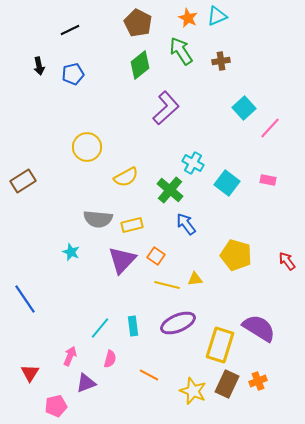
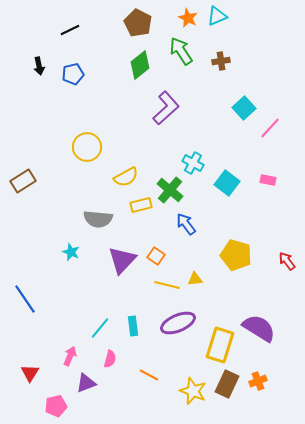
yellow rectangle at (132, 225): moved 9 px right, 20 px up
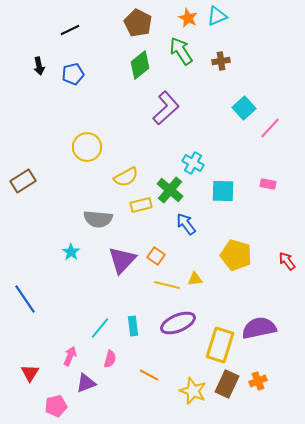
pink rectangle at (268, 180): moved 4 px down
cyan square at (227, 183): moved 4 px left, 8 px down; rotated 35 degrees counterclockwise
cyan star at (71, 252): rotated 12 degrees clockwise
purple semicircle at (259, 328): rotated 44 degrees counterclockwise
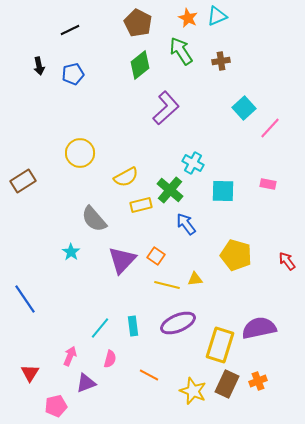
yellow circle at (87, 147): moved 7 px left, 6 px down
gray semicircle at (98, 219): moved 4 px left; rotated 44 degrees clockwise
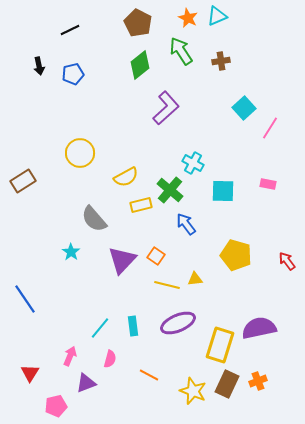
pink line at (270, 128): rotated 10 degrees counterclockwise
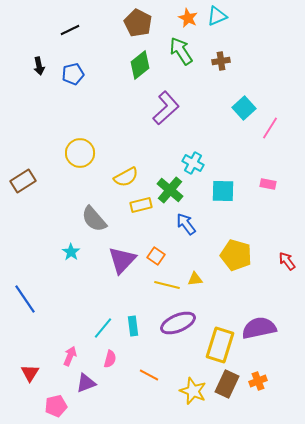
cyan line at (100, 328): moved 3 px right
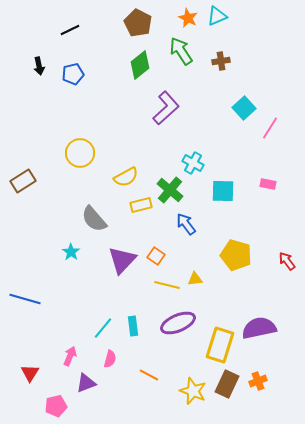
blue line at (25, 299): rotated 40 degrees counterclockwise
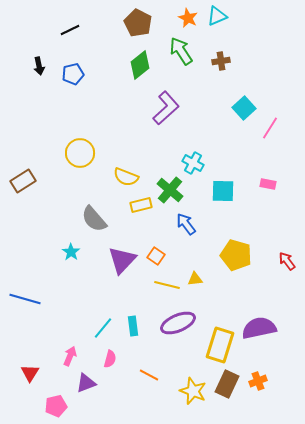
yellow semicircle at (126, 177): rotated 50 degrees clockwise
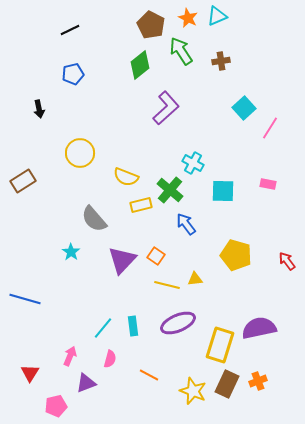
brown pentagon at (138, 23): moved 13 px right, 2 px down
black arrow at (39, 66): moved 43 px down
